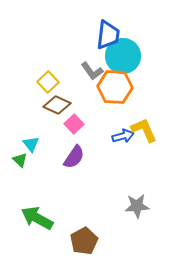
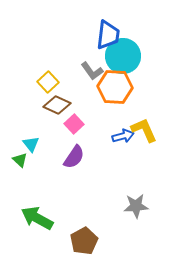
gray star: moved 1 px left
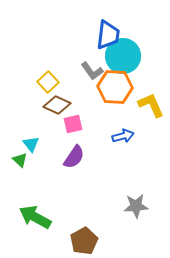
pink square: moved 1 px left; rotated 30 degrees clockwise
yellow L-shape: moved 7 px right, 25 px up
green arrow: moved 2 px left, 1 px up
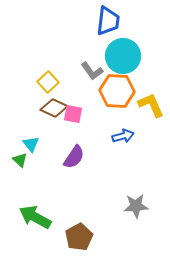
blue trapezoid: moved 14 px up
orange hexagon: moved 2 px right, 4 px down
brown diamond: moved 3 px left, 3 px down
pink square: moved 10 px up; rotated 24 degrees clockwise
brown pentagon: moved 5 px left, 4 px up
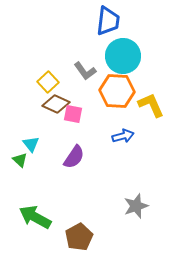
gray L-shape: moved 7 px left
brown diamond: moved 2 px right, 4 px up
gray star: rotated 15 degrees counterclockwise
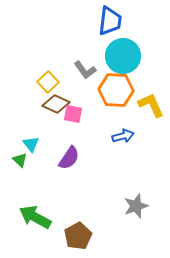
blue trapezoid: moved 2 px right
gray L-shape: moved 1 px up
orange hexagon: moved 1 px left, 1 px up
purple semicircle: moved 5 px left, 1 px down
brown pentagon: moved 1 px left, 1 px up
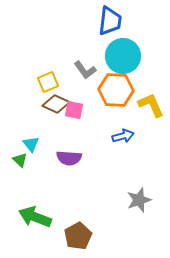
yellow square: rotated 20 degrees clockwise
pink square: moved 1 px right, 4 px up
purple semicircle: rotated 60 degrees clockwise
gray star: moved 3 px right, 6 px up
green arrow: rotated 8 degrees counterclockwise
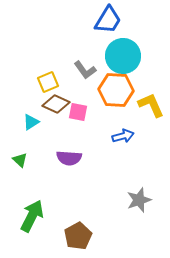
blue trapezoid: moved 2 px left, 1 px up; rotated 24 degrees clockwise
pink square: moved 4 px right, 2 px down
cyan triangle: moved 22 px up; rotated 36 degrees clockwise
green arrow: moved 3 px left, 1 px up; rotated 96 degrees clockwise
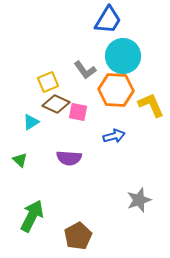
blue arrow: moved 9 px left
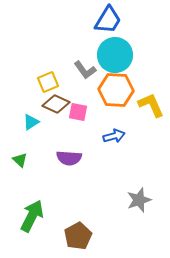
cyan circle: moved 8 px left, 1 px up
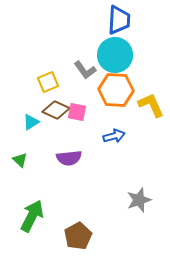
blue trapezoid: moved 11 px right; rotated 28 degrees counterclockwise
brown diamond: moved 6 px down
pink square: moved 1 px left
purple semicircle: rotated 10 degrees counterclockwise
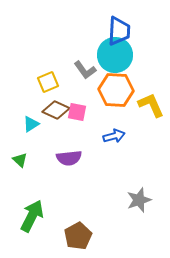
blue trapezoid: moved 11 px down
cyan triangle: moved 2 px down
